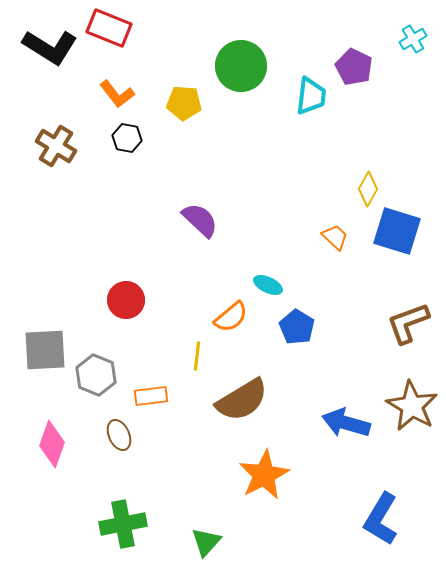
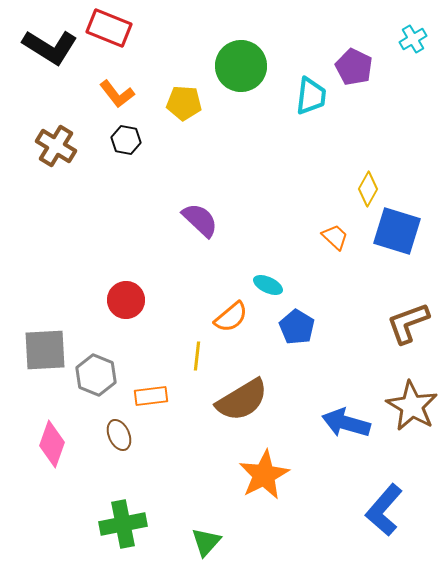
black hexagon: moved 1 px left, 2 px down
blue L-shape: moved 3 px right, 9 px up; rotated 10 degrees clockwise
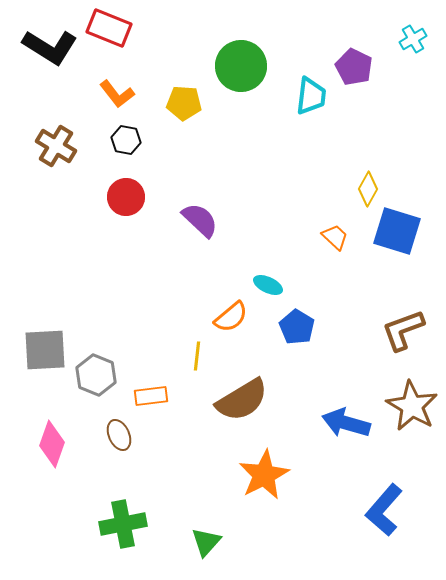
red circle: moved 103 px up
brown L-shape: moved 5 px left, 7 px down
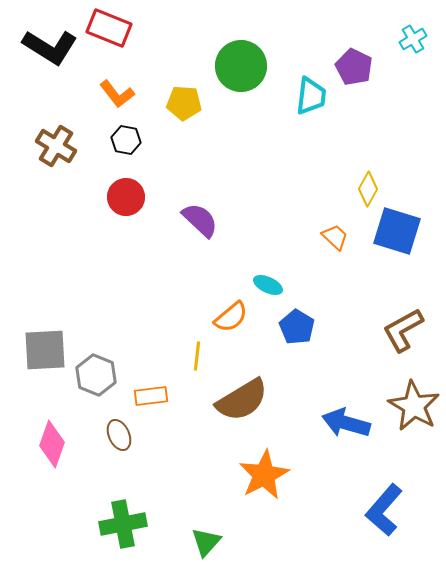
brown L-shape: rotated 9 degrees counterclockwise
brown star: moved 2 px right
